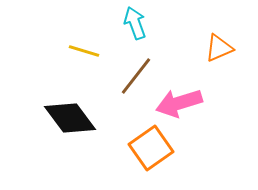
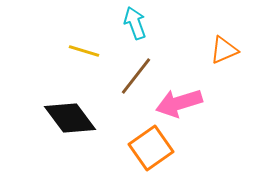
orange triangle: moved 5 px right, 2 px down
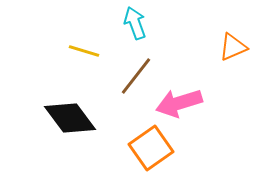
orange triangle: moved 9 px right, 3 px up
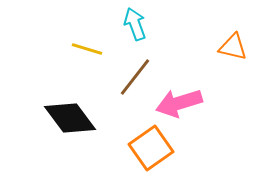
cyan arrow: moved 1 px down
orange triangle: rotated 36 degrees clockwise
yellow line: moved 3 px right, 2 px up
brown line: moved 1 px left, 1 px down
